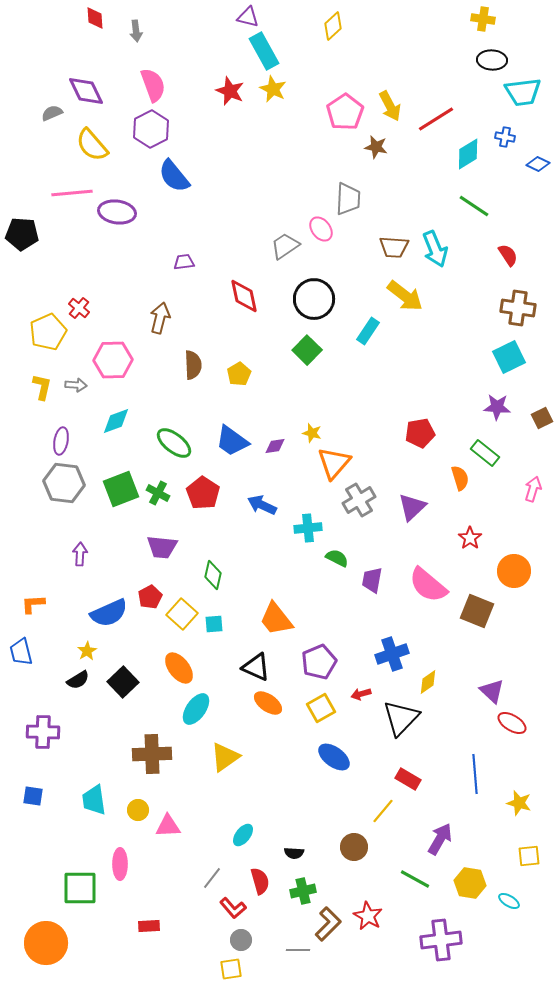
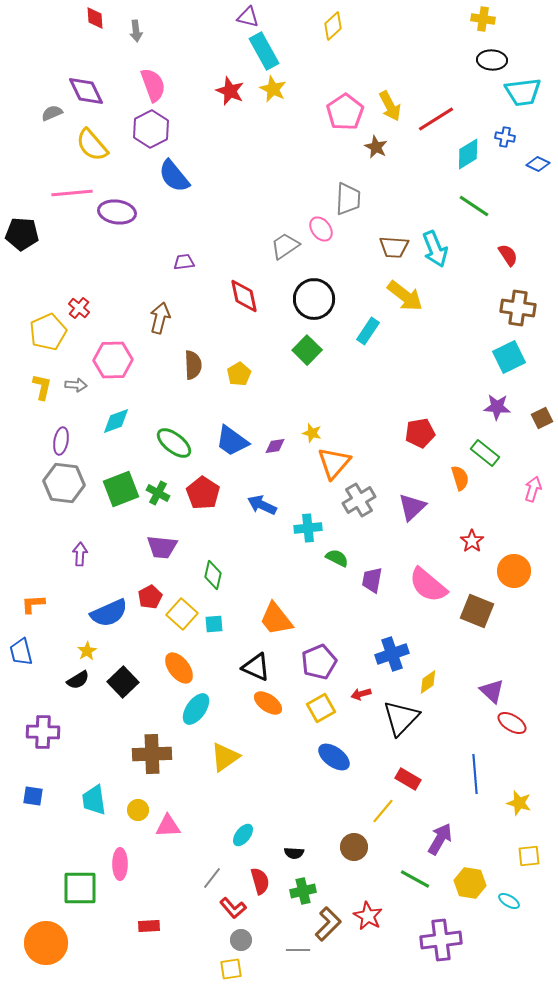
brown star at (376, 147): rotated 15 degrees clockwise
red star at (470, 538): moved 2 px right, 3 px down
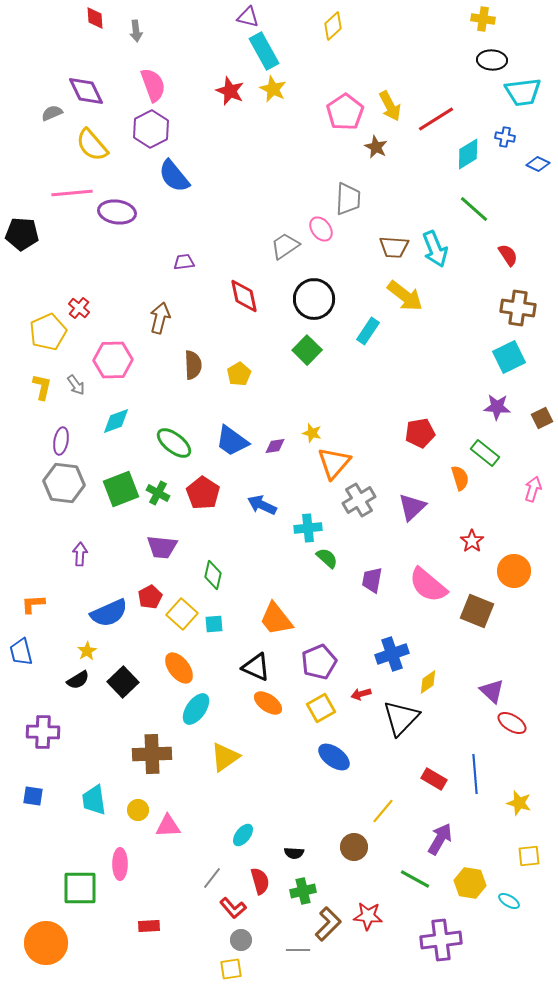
green line at (474, 206): moved 3 px down; rotated 8 degrees clockwise
gray arrow at (76, 385): rotated 50 degrees clockwise
green semicircle at (337, 558): moved 10 px left; rotated 15 degrees clockwise
red rectangle at (408, 779): moved 26 px right
red star at (368, 916): rotated 24 degrees counterclockwise
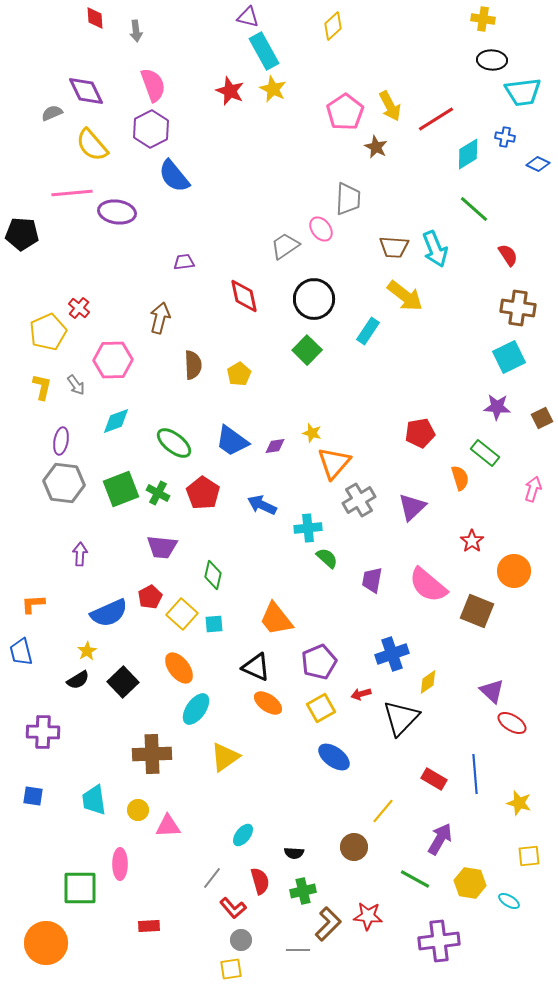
purple cross at (441, 940): moved 2 px left, 1 px down
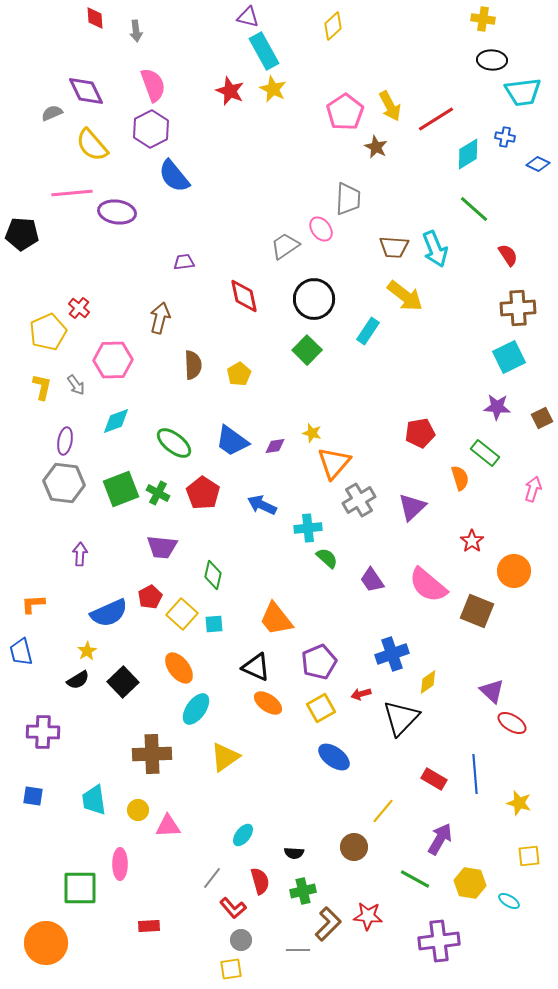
brown cross at (518, 308): rotated 12 degrees counterclockwise
purple ellipse at (61, 441): moved 4 px right
purple trapezoid at (372, 580): rotated 44 degrees counterclockwise
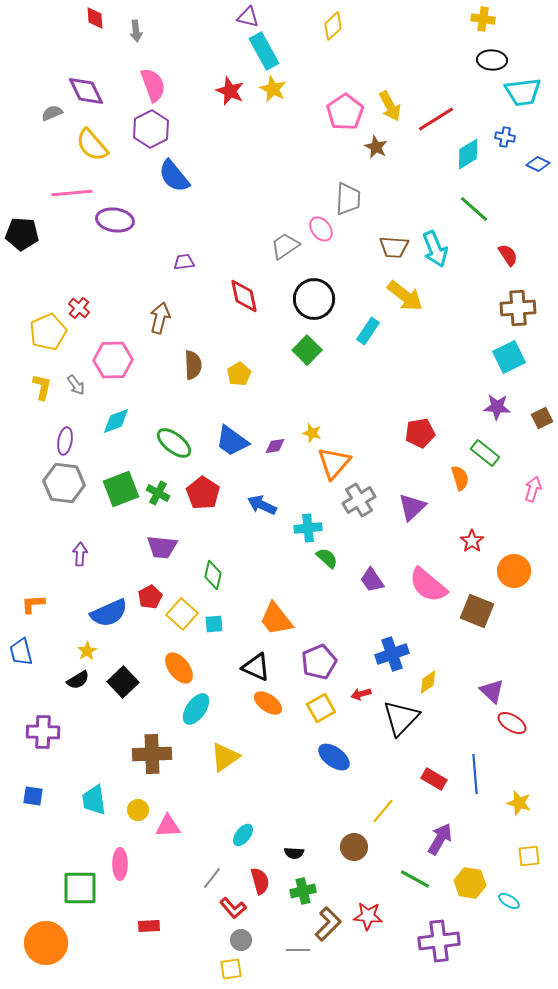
purple ellipse at (117, 212): moved 2 px left, 8 px down
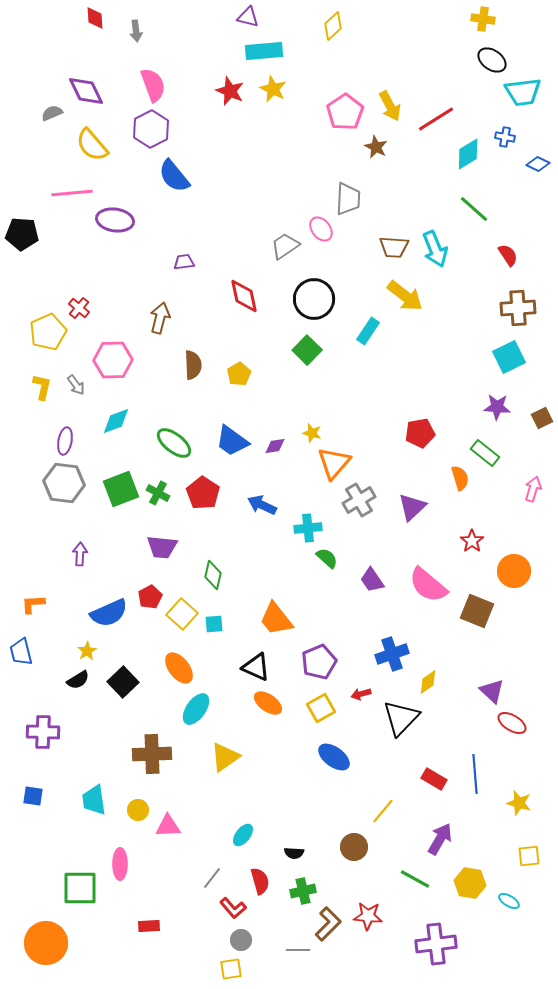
cyan rectangle at (264, 51): rotated 66 degrees counterclockwise
black ellipse at (492, 60): rotated 32 degrees clockwise
purple cross at (439, 941): moved 3 px left, 3 px down
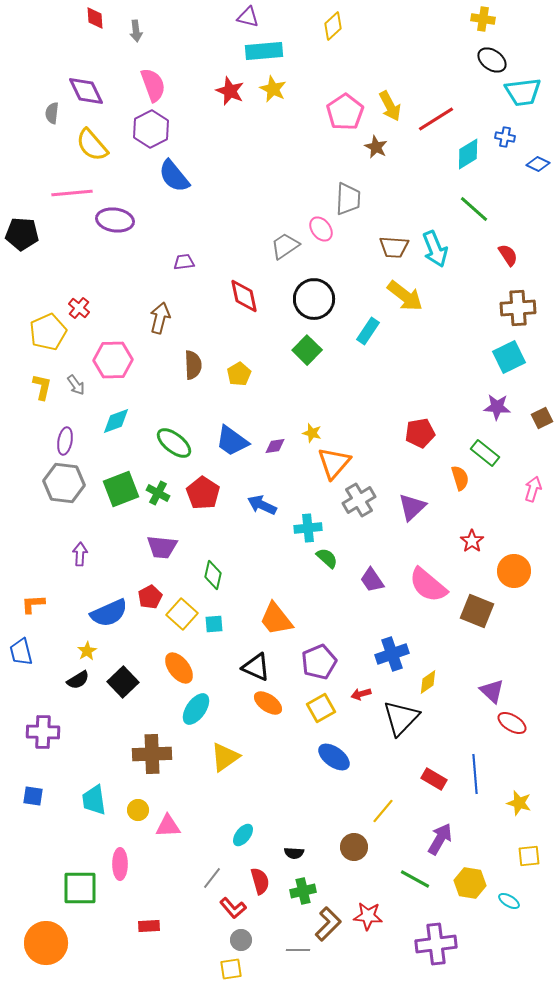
gray semicircle at (52, 113): rotated 60 degrees counterclockwise
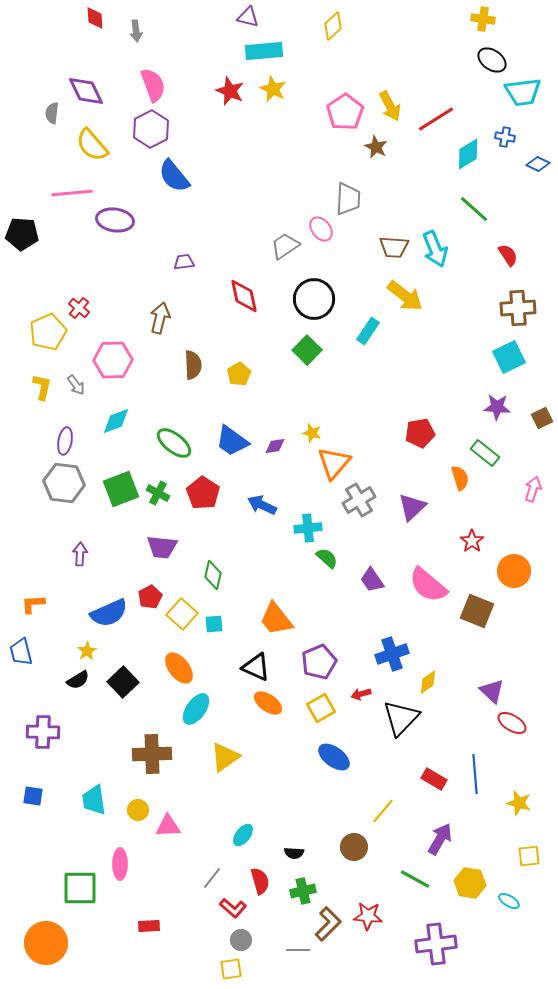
red L-shape at (233, 908): rotated 8 degrees counterclockwise
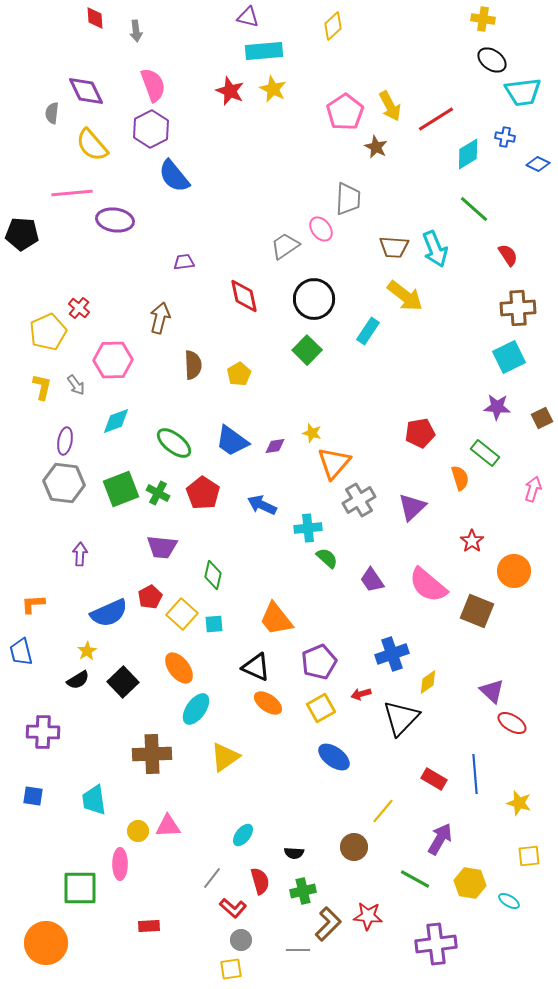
yellow circle at (138, 810): moved 21 px down
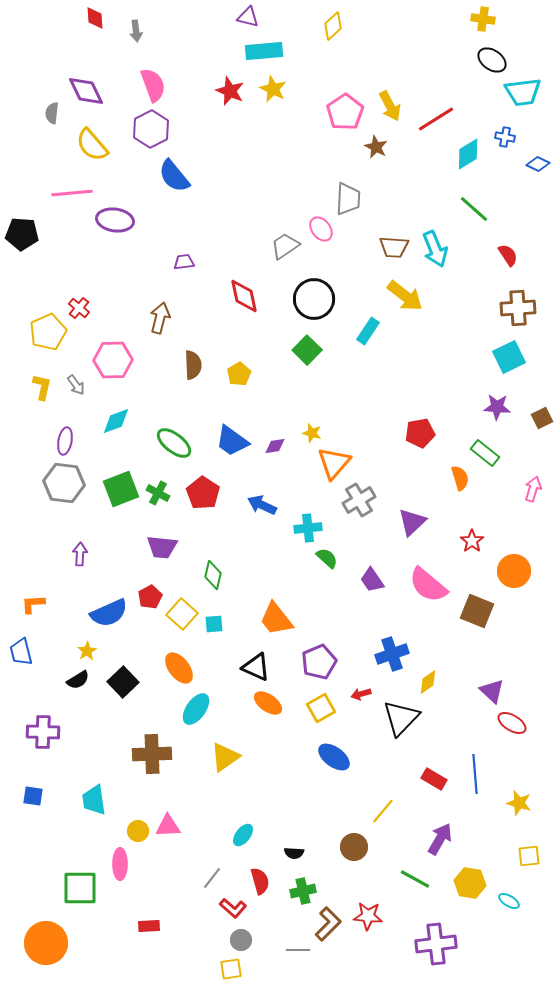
purple triangle at (412, 507): moved 15 px down
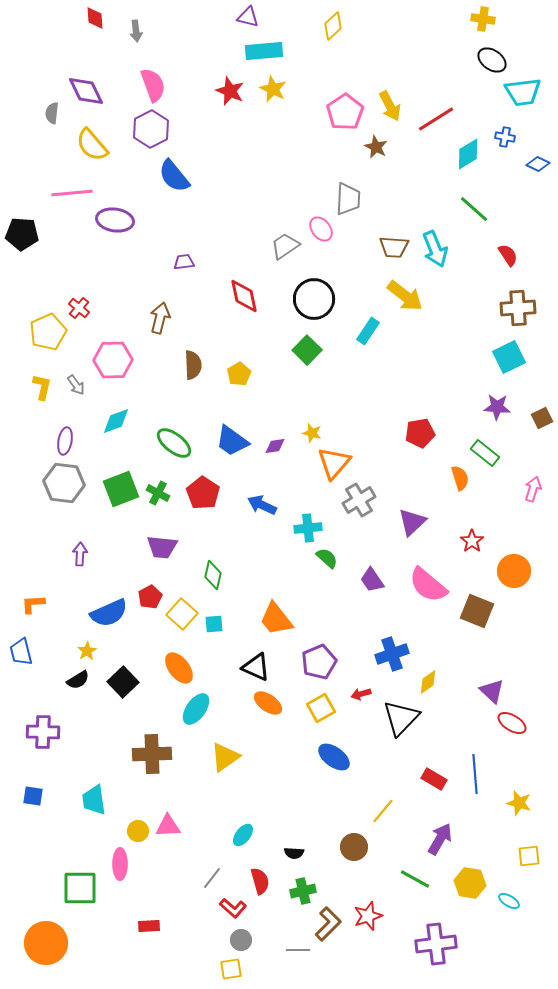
red star at (368, 916): rotated 24 degrees counterclockwise
